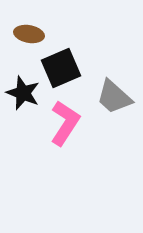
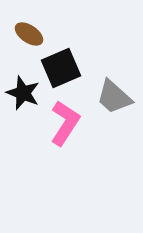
brown ellipse: rotated 24 degrees clockwise
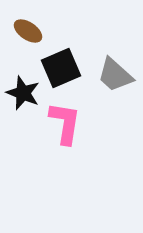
brown ellipse: moved 1 px left, 3 px up
gray trapezoid: moved 1 px right, 22 px up
pink L-shape: rotated 24 degrees counterclockwise
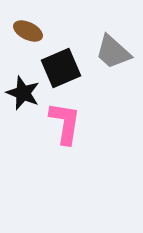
brown ellipse: rotated 8 degrees counterclockwise
gray trapezoid: moved 2 px left, 23 px up
